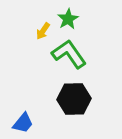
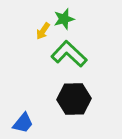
green star: moved 4 px left; rotated 15 degrees clockwise
green L-shape: rotated 12 degrees counterclockwise
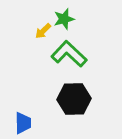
yellow arrow: rotated 12 degrees clockwise
blue trapezoid: rotated 40 degrees counterclockwise
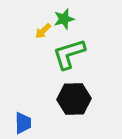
green L-shape: rotated 60 degrees counterclockwise
